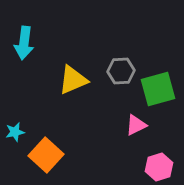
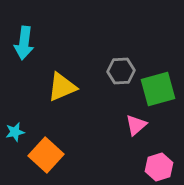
yellow triangle: moved 11 px left, 7 px down
pink triangle: rotated 15 degrees counterclockwise
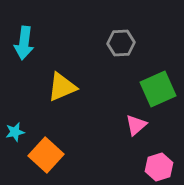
gray hexagon: moved 28 px up
green square: rotated 9 degrees counterclockwise
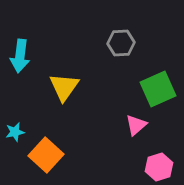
cyan arrow: moved 4 px left, 13 px down
yellow triangle: moved 2 px right; rotated 32 degrees counterclockwise
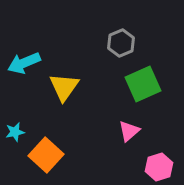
gray hexagon: rotated 20 degrees counterclockwise
cyan arrow: moved 4 px right, 7 px down; rotated 60 degrees clockwise
green square: moved 15 px left, 5 px up
pink triangle: moved 7 px left, 6 px down
